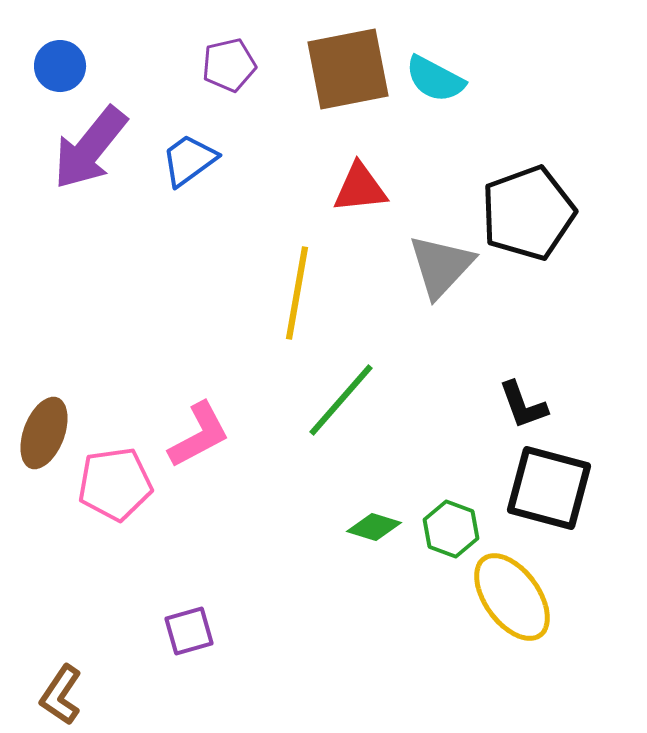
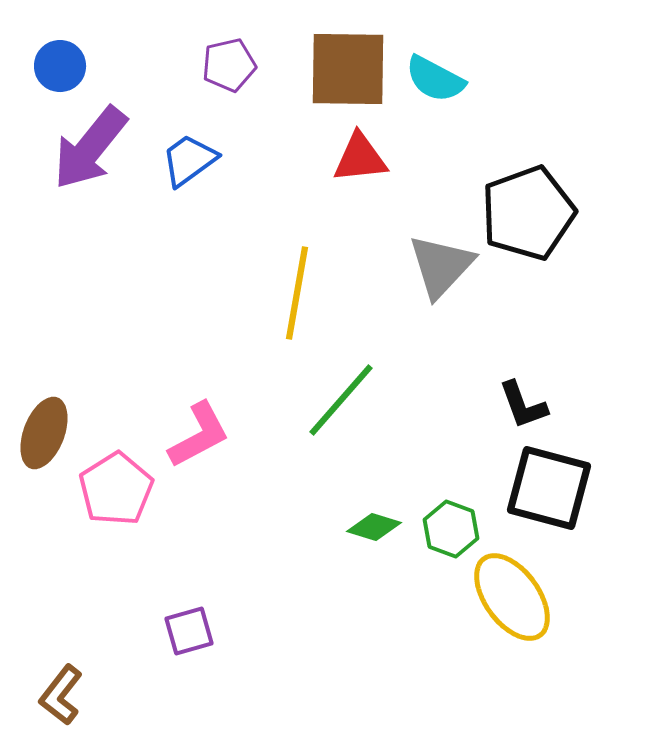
brown square: rotated 12 degrees clockwise
red triangle: moved 30 px up
pink pentagon: moved 1 px right, 5 px down; rotated 24 degrees counterclockwise
brown L-shape: rotated 4 degrees clockwise
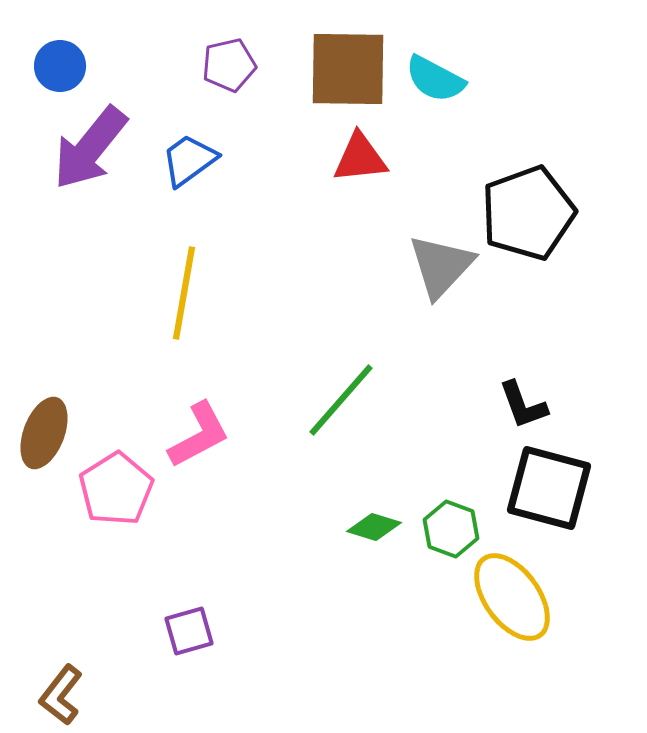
yellow line: moved 113 px left
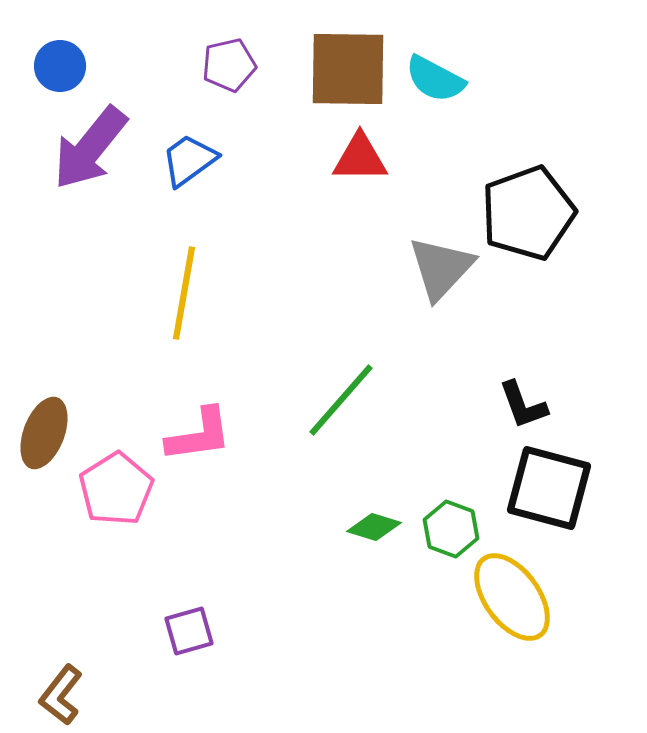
red triangle: rotated 6 degrees clockwise
gray triangle: moved 2 px down
pink L-shape: rotated 20 degrees clockwise
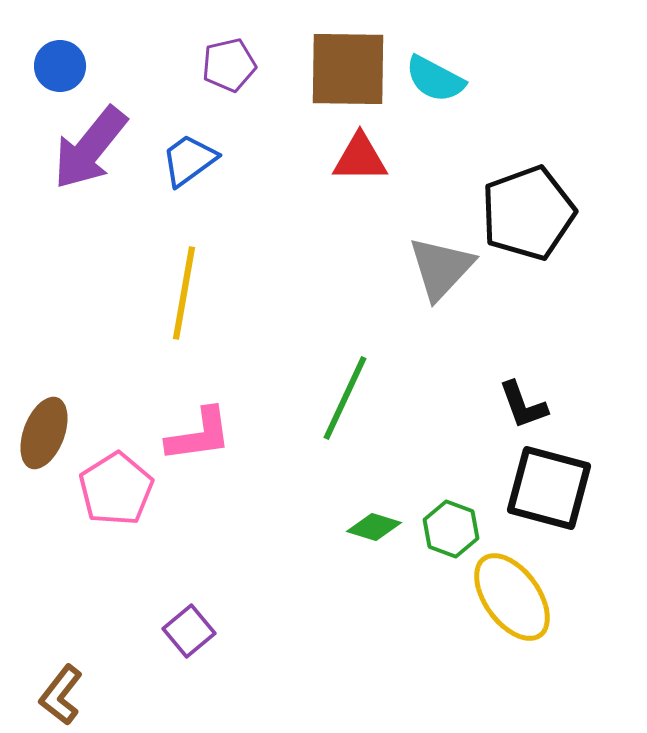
green line: moved 4 px right, 2 px up; rotated 16 degrees counterclockwise
purple square: rotated 24 degrees counterclockwise
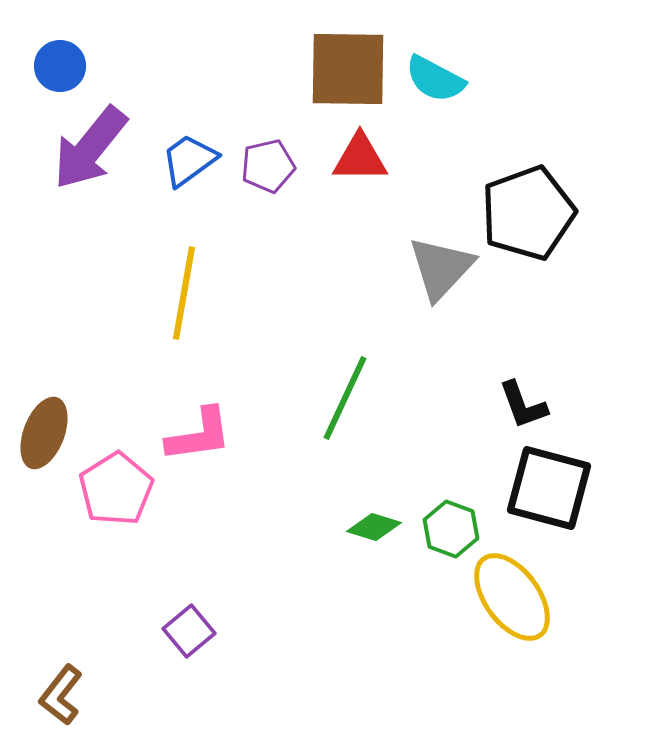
purple pentagon: moved 39 px right, 101 px down
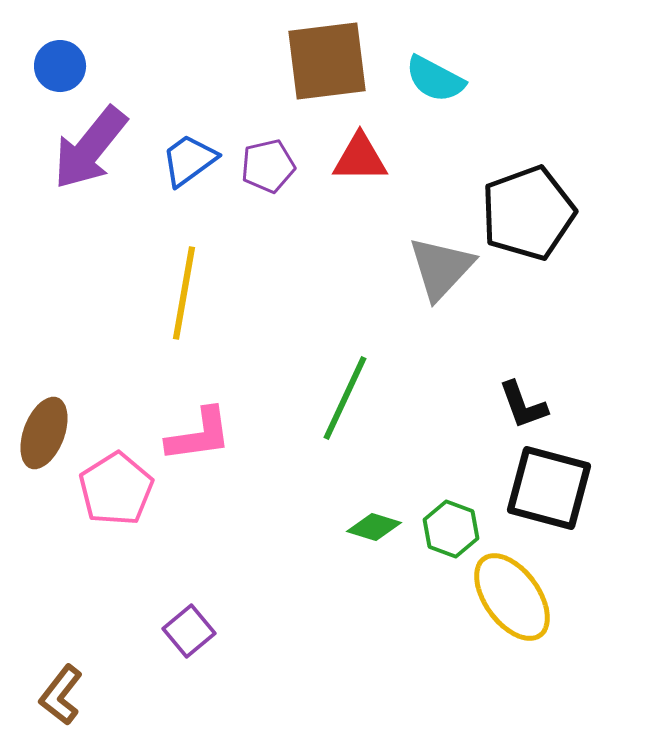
brown square: moved 21 px left, 8 px up; rotated 8 degrees counterclockwise
